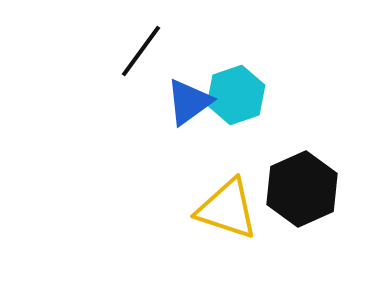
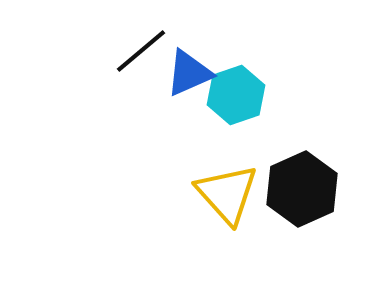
black line: rotated 14 degrees clockwise
blue triangle: moved 29 px up; rotated 12 degrees clockwise
yellow triangle: moved 15 px up; rotated 30 degrees clockwise
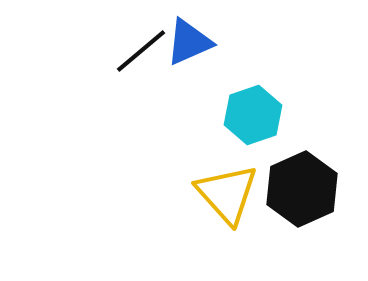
blue triangle: moved 31 px up
cyan hexagon: moved 17 px right, 20 px down
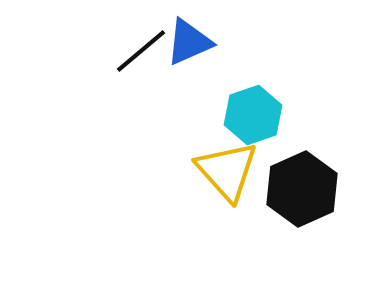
yellow triangle: moved 23 px up
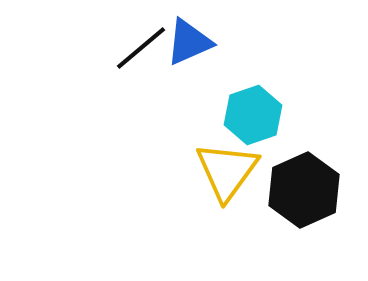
black line: moved 3 px up
yellow triangle: rotated 18 degrees clockwise
black hexagon: moved 2 px right, 1 px down
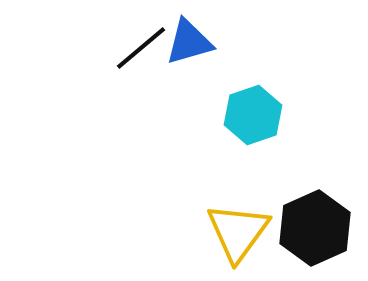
blue triangle: rotated 8 degrees clockwise
yellow triangle: moved 11 px right, 61 px down
black hexagon: moved 11 px right, 38 px down
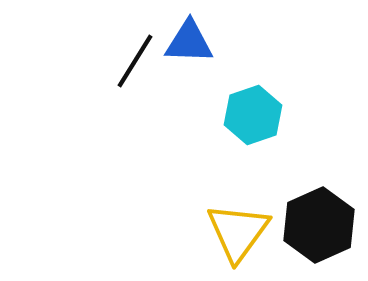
blue triangle: rotated 18 degrees clockwise
black line: moved 6 px left, 13 px down; rotated 18 degrees counterclockwise
black hexagon: moved 4 px right, 3 px up
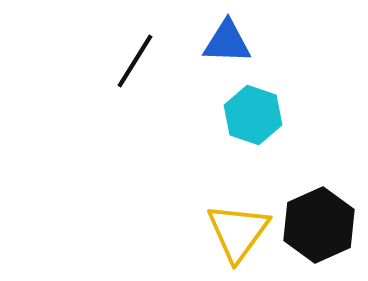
blue triangle: moved 38 px right
cyan hexagon: rotated 22 degrees counterclockwise
